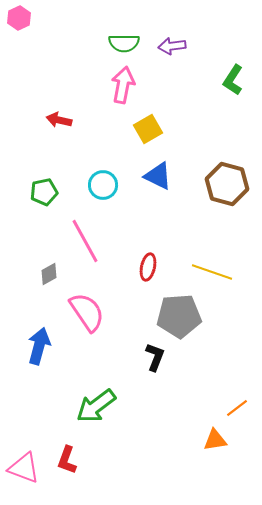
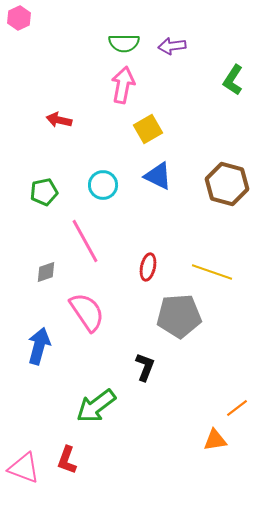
gray diamond: moved 3 px left, 2 px up; rotated 10 degrees clockwise
black L-shape: moved 10 px left, 10 px down
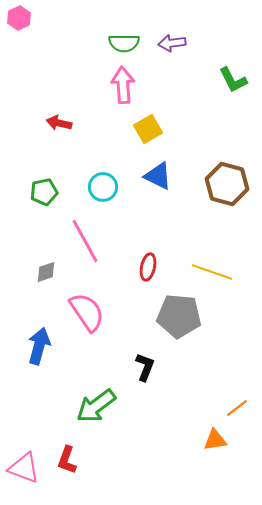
purple arrow: moved 3 px up
green L-shape: rotated 60 degrees counterclockwise
pink arrow: rotated 15 degrees counterclockwise
red arrow: moved 3 px down
cyan circle: moved 2 px down
gray pentagon: rotated 9 degrees clockwise
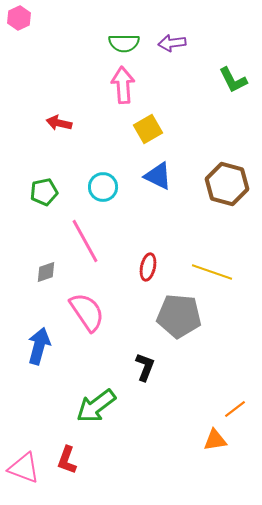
orange line: moved 2 px left, 1 px down
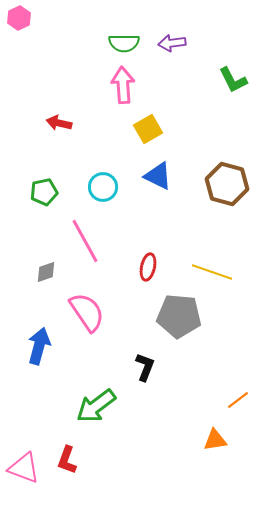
orange line: moved 3 px right, 9 px up
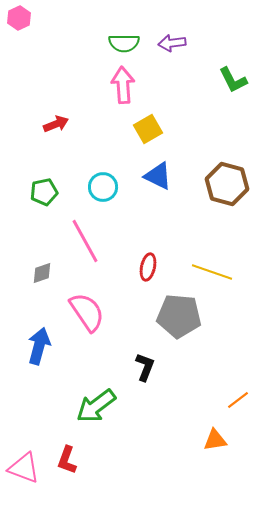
red arrow: moved 3 px left, 1 px down; rotated 145 degrees clockwise
gray diamond: moved 4 px left, 1 px down
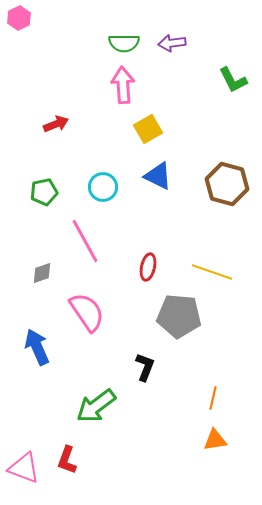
blue arrow: moved 2 px left, 1 px down; rotated 39 degrees counterclockwise
orange line: moved 25 px left, 2 px up; rotated 40 degrees counterclockwise
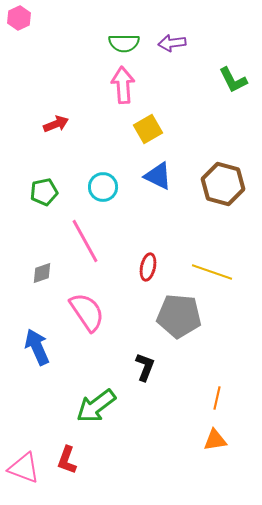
brown hexagon: moved 4 px left
orange line: moved 4 px right
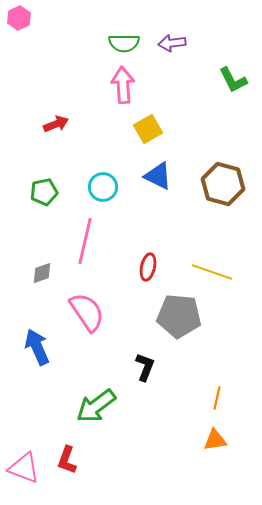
pink line: rotated 42 degrees clockwise
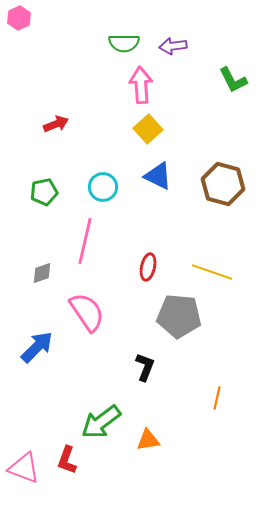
purple arrow: moved 1 px right, 3 px down
pink arrow: moved 18 px right
yellow square: rotated 12 degrees counterclockwise
blue arrow: rotated 69 degrees clockwise
green arrow: moved 5 px right, 16 px down
orange triangle: moved 67 px left
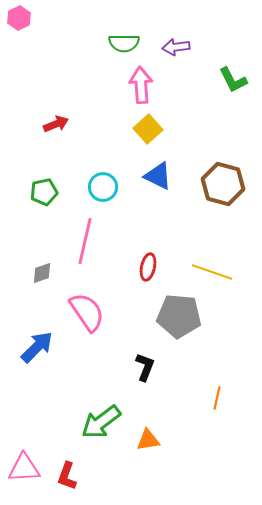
purple arrow: moved 3 px right, 1 px down
red L-shape: moved 16 px down
pink triangle: rotated 24 degrees counterclockwise
